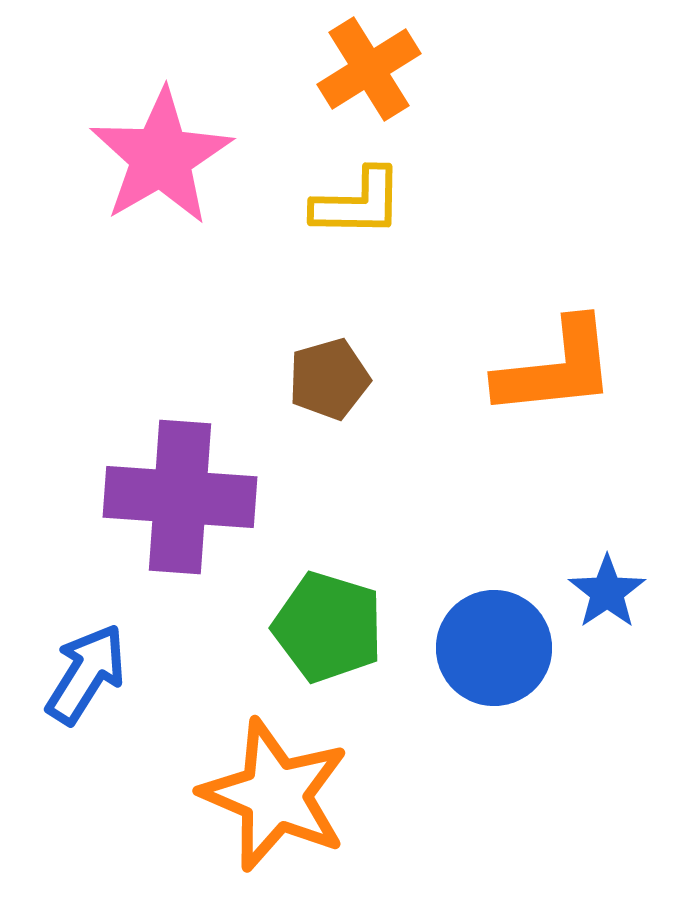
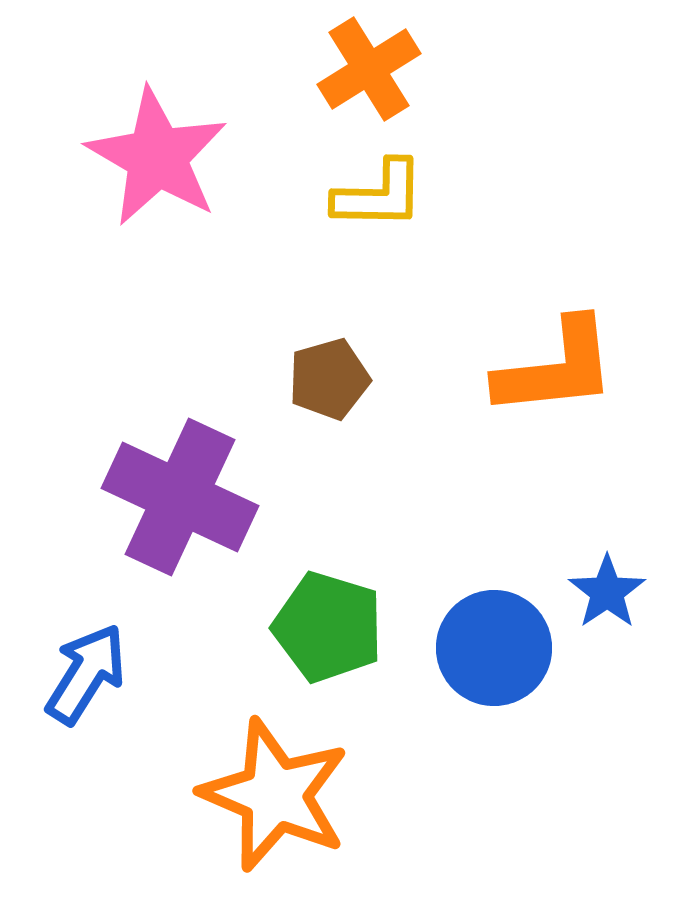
pink star: moved 4 px left; rotated 12 degrees counterclockwise
yellow L-shape: moved 21 px right, 8 px up
purple cross: rotated 21 degrees clockwise
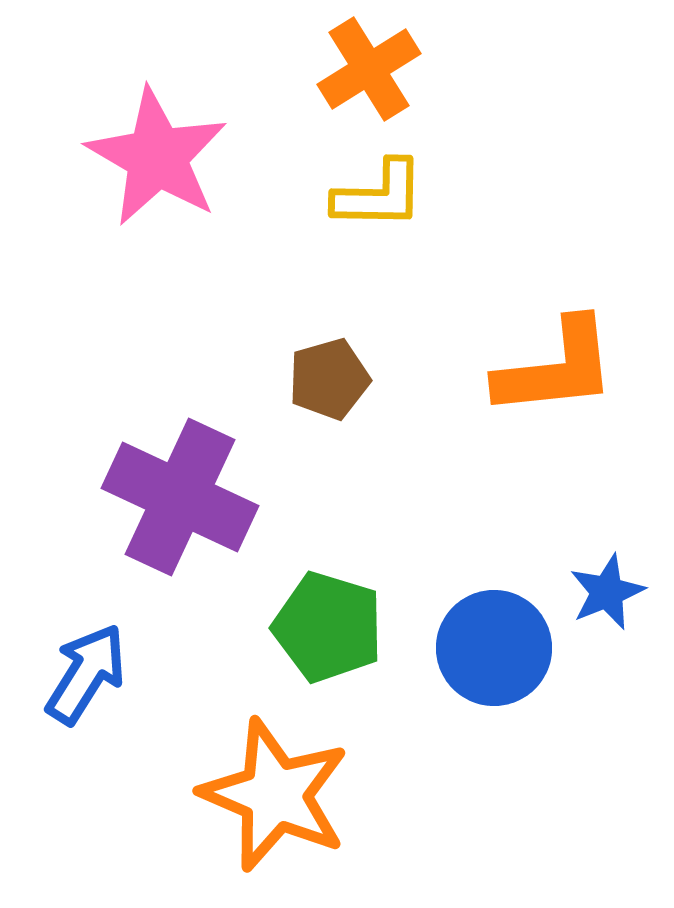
blue star: rotated 12 degrees clockwise
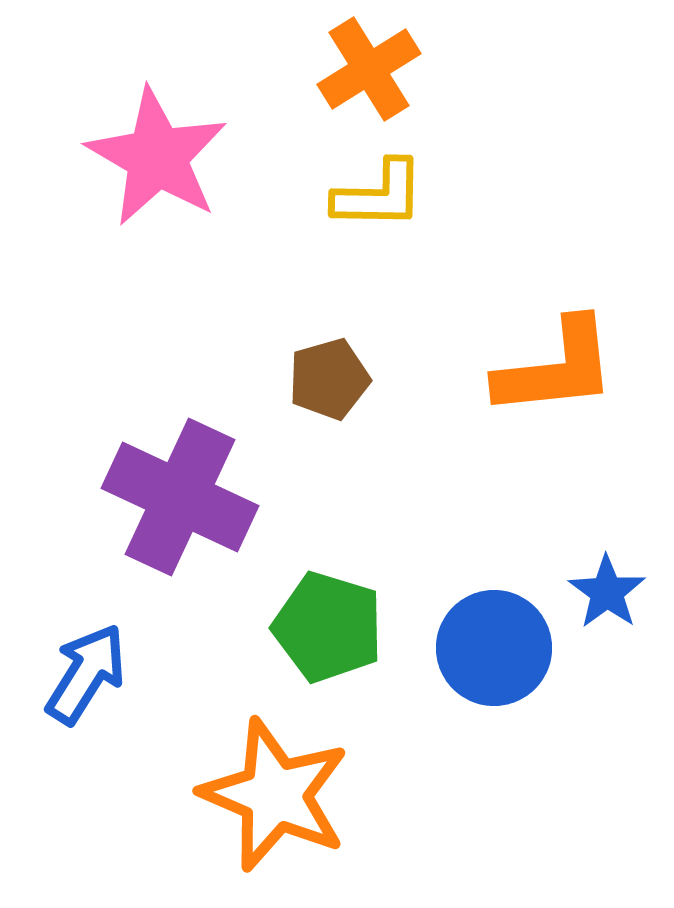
blue star: rotated 14 degrees counterclockwise
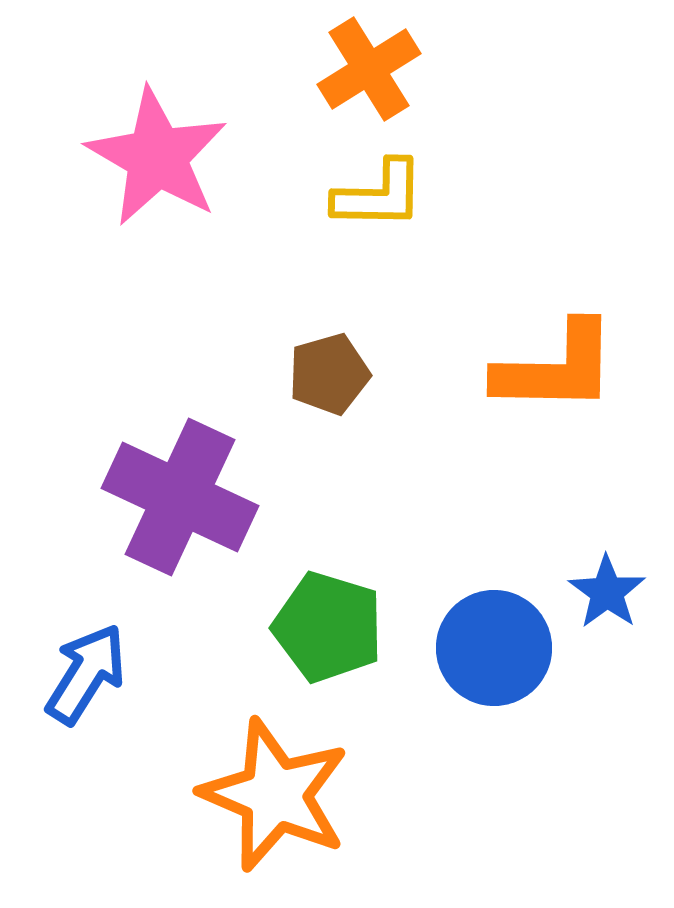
orange L-shape: rotated 7 degrees clockwise
brown pentagon: moved 5 px up
